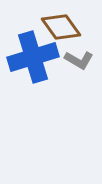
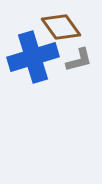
gray L-shape: rotated 44 degrees counterclockwise
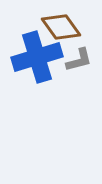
blue cross: moved 4 px right
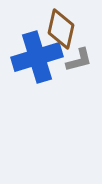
brown diamond: moved 2 px down; rotated 48 degrees clockwise
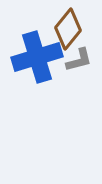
brown diamond: moved 7 px right; rotated 27 degrees clockwise
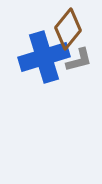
blue cross: moved 7 px right
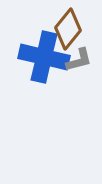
blue cross: rotated 30 degrees clockwise
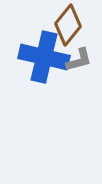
brown diamond: moved 4 px up
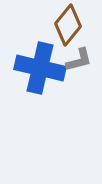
blue cross: moved 4 px left, 11 px down
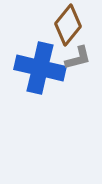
gray L-shape: moved 1 px left, 2 px up
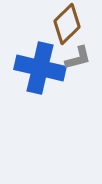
brown diamond: moved 1 px left, 1 px up; rotated 6 degrees clockwise
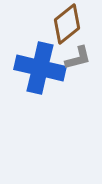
brown diamond: rotated 6 degrees clockwise
